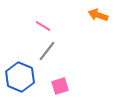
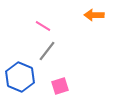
orange arrow: moved 4 px left; rotated 18 degrees counterclockwise
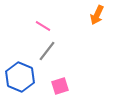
orange arrow: moved 3 px right; rotated 66 degrees counterclockwise
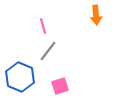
orange arrow: moved 1 px left; rotated 30 degrees counterclockwise
pink line: rotated 42 degrees clockwise
gray line: moved 1 px right
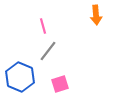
pink square: moved 2 px up
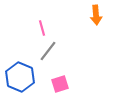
pink line: moved 1 px left, 2 px down
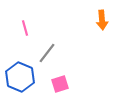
orange arrow: moved 6 px right, 5 px down
pink line: moved 17 px left
gray line: moved 1 px left, 2 px down
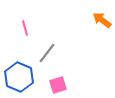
orange arrow: rotated 132 degrees clockwise
blue hexagon: moved 1 px left
pink square: moved 2 px left, 1 px down
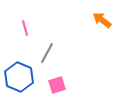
gray line: rotated 10 degrees counterclockwise
pink square: moved 1 px left
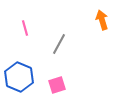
orange arrow: rotated 36 degrees clockwise
gray line: moved 12 px right, 9 px up
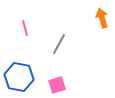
orange arrow: moved 2 px up
blue hexagon: rotated 12 degrees counterclockwise
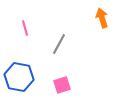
pink square: moved 5 px right
